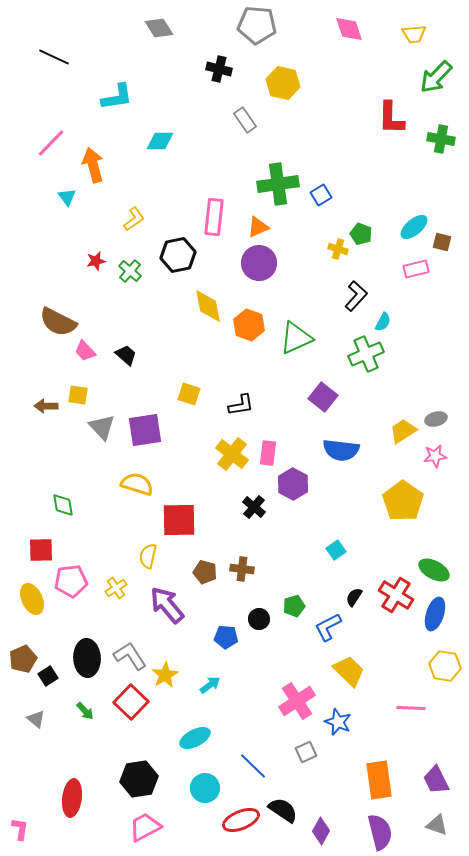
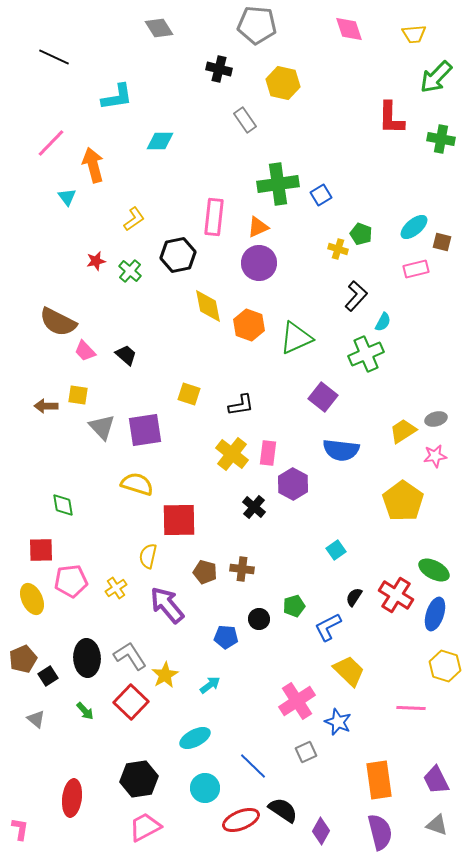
yellow hexagon at (445, 666): rotated 8 degrees clockwise
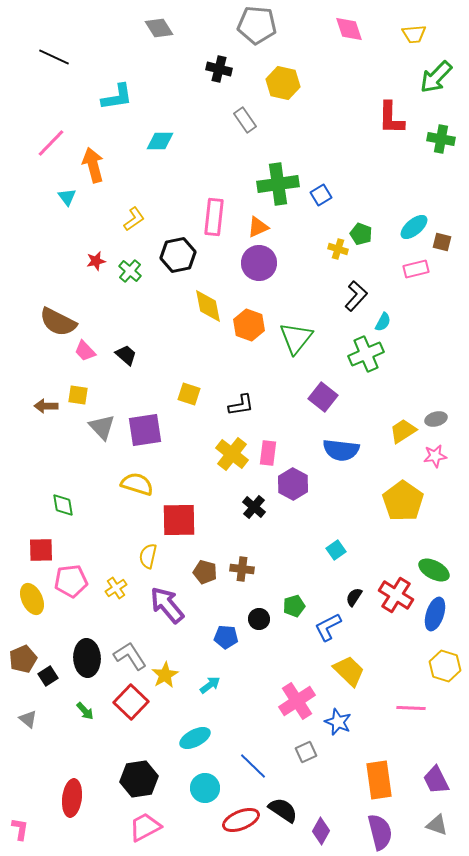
green triangle at (296, 338): rotated 27 degrees counterclockwise
gray triangle at (36, 719): moved 8 px left
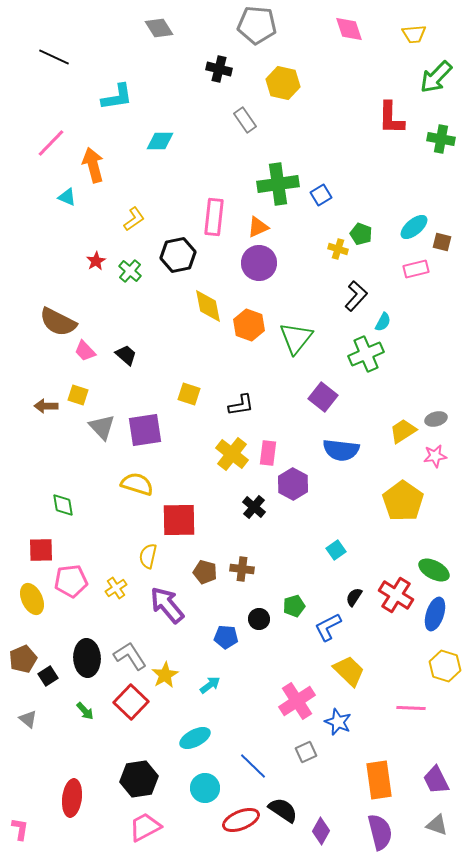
cyan triangle at (67, 197): rotated 30 degrees counterclockwise
red star at (96, 261): rotated 18 degrees counterclockwise
yellow square at (78, 395): rotated 10 degrees clockwise
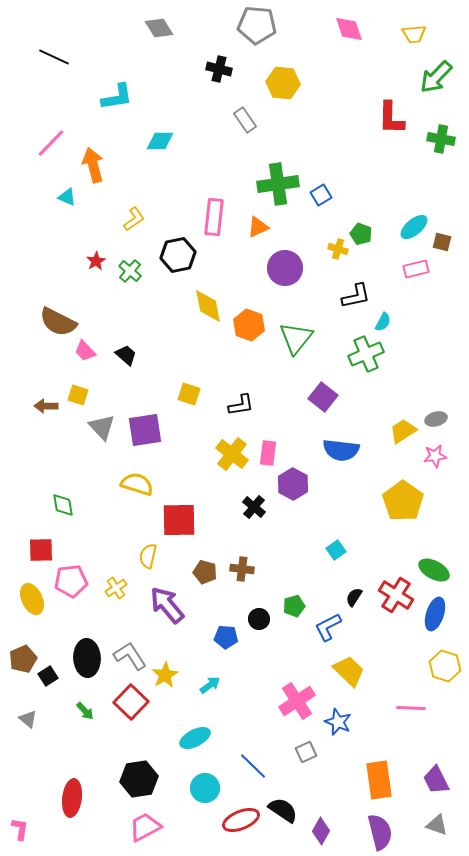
yellow hexagon at (283, 83): rotated 8 degrees counterclockwise
purple circle at (259, 263): moved 26 px right, 5 px down
black L-shape at (356, 296): rotated 36 degrees clockwise
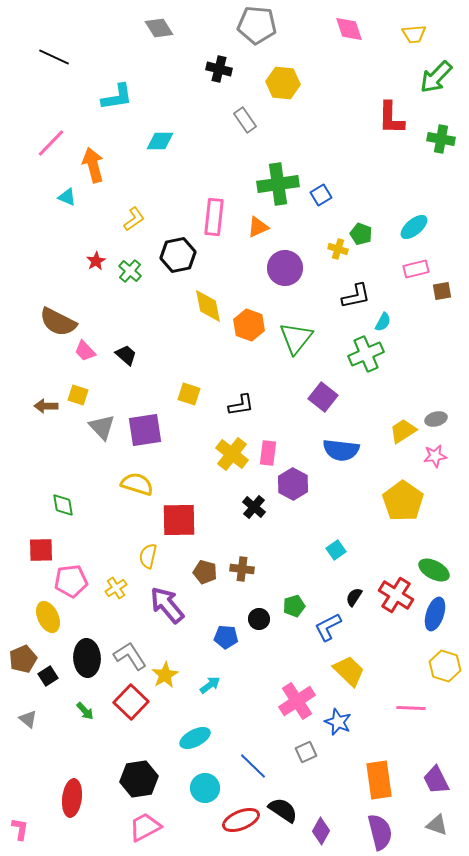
brown square at (442, 242): moved 49 px down; rotated 24 degrees counterclockwise
yellow ellipse at (32, 599): moved 16 px right, 18 px down
